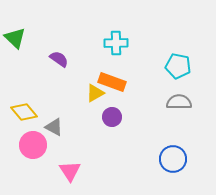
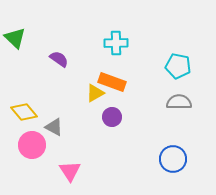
pink circle: moved 1 px left
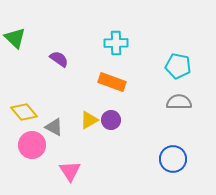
yellow triangle: moved 6 px left, 27 px down
purple circle: moved 1 px left, 3 px down
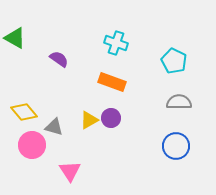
green triangle: rotated 15 degrees counterclockwise
cyan cross: rotated 20 degrees clockwise
cyan pentagon: moved 4 px left, 5 px up; rotated 15 degrees clockwise
purple circle: moved 2 px up
gray triangle: rotated 12 degrees counterclockwise
blue circle: moved 3 px right, 13 px up
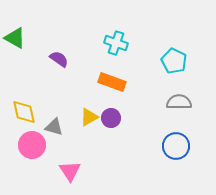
yellow diamond: rotated 28 degrees clockwise
yellow triangle: moved 3 px up
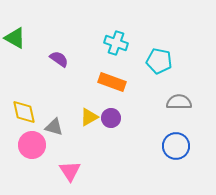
cyan pentagon: moved 15 px left; rotated 15 degrees counterclockwise
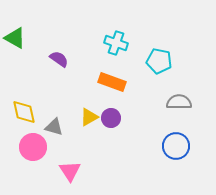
pink circle: moved 1 px right, 2 px down
